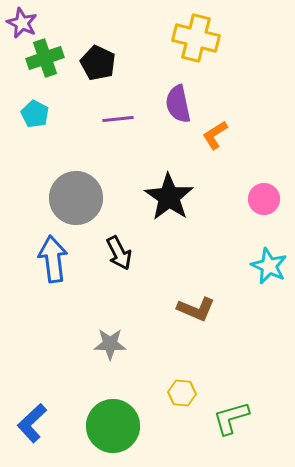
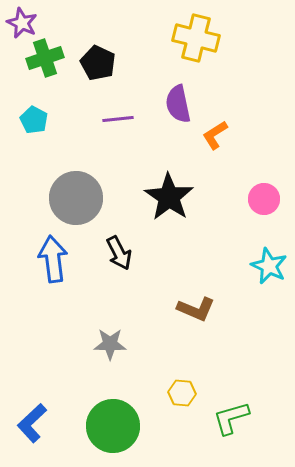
cyan pentagon: moved 1 px left, 6 px down
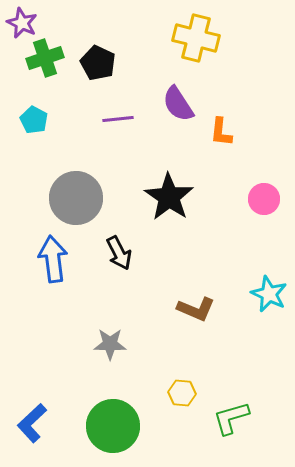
purple semicircle: rotated 21 degrees counterclockwise
orange L-shape: moved 6 px right, 3 px up; rotated 52 degrees counterclockwise
cyan star: moved 28 px down
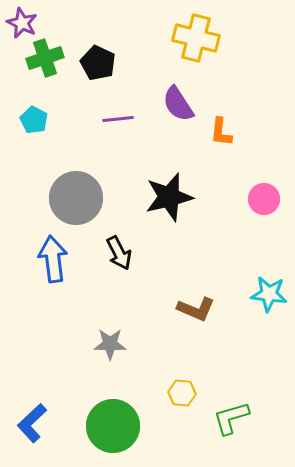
black star: rotated 24 degrees clockwise
cyan star: rotated 18 degrees counterclockwise
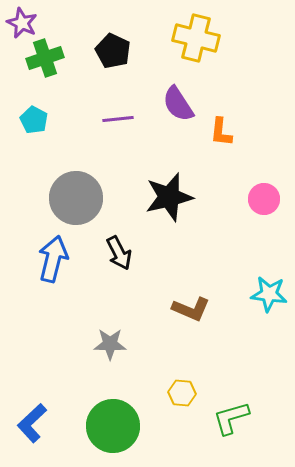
black pentagon: moved 15 px right, 12 px up
blue arrow: rotated 21 degrees clockwise
brown L-shape: moved 5 px left
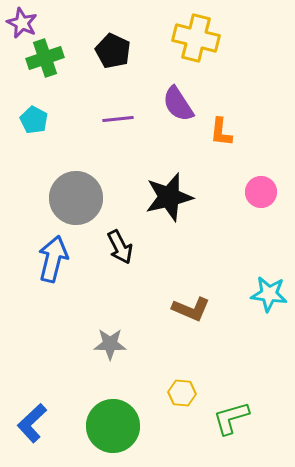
pink circle: moved 3 px left, 7 px up
black arrow: moved 1 px right, 6 px up
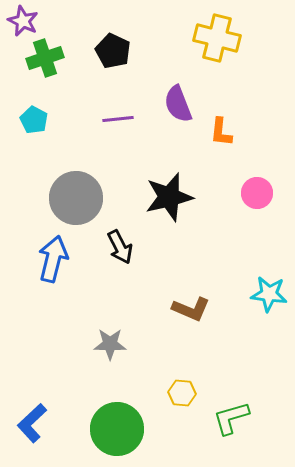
purple star: moved 1 px right, 2 px up
yellow cross: moved 21 px right
purple semicircle: rotated 12 degrees clockwise
pink circle: moved 4 px left, 1 px down
green circle: moved 4 px right, 3 px down
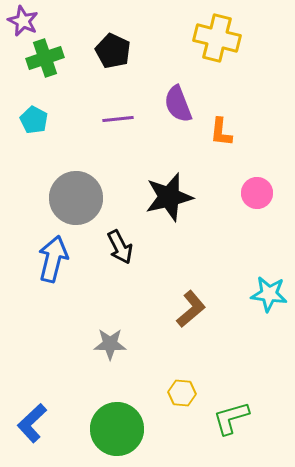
brown L-shape: rotated 63 degrees counterclockwise
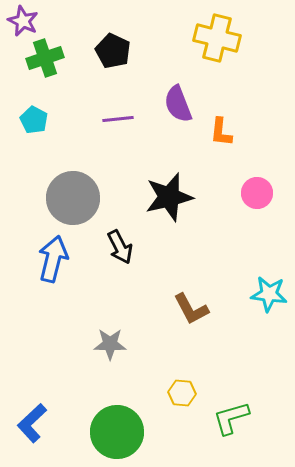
gray circle: moved 3 px left
brown L-shape: rotated 102 degrees clockwise
green circle: moved 3 px down
